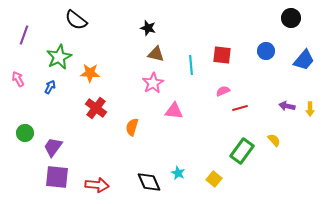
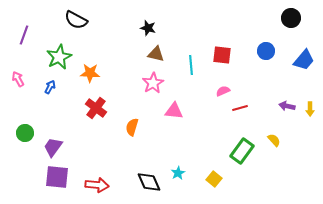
black semicircle: rotated 10 degrees counterclockwise
cyan star: rotated 16 degrees clockwise
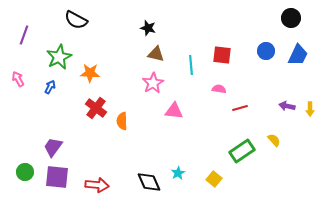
blue trapezoid: moved 6 px left, 5 px up; rotated 15 degrees counterclockwise
pink semicircle: moved 4 px left, 2 px up; rotated 32 degrees clockwise
orange semicircle: moved 10 px left, 6 px up; rotated 18 degrees counterclockwise
green circle: moved 39 px down
green rectangle: rotated 20 degrees clockwise
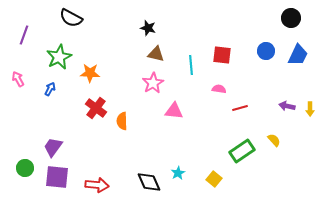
black semicircle: moved 5 px left, 2 px up
blue arrow: moved 2 px down
green circle: moved 4 px up
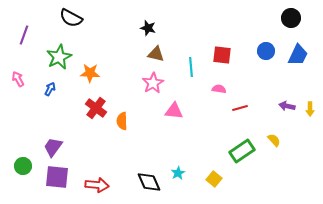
cyan line: moved 2 px down
green circle: moved 2 px left, 2 px up
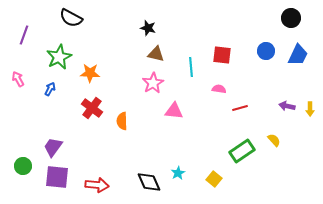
red cross: moved 4 px left
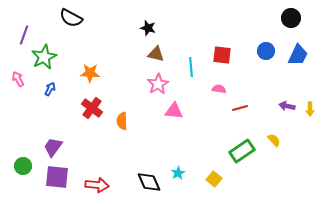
green star: moved 15 px left
pink star: moved 5 px right, 1 px down
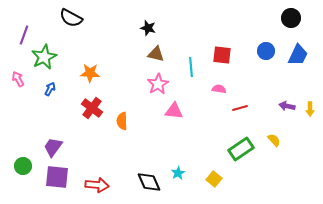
green rectangle: moved 1 px left, 2 px up
